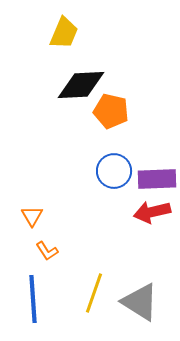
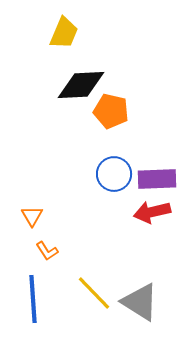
blue circle: moved 3 px down
yellow line: rotated 63 degrees counterclockwise
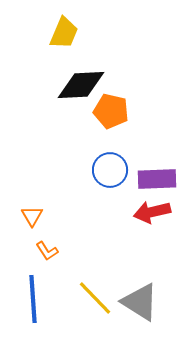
blue circle: moved 4 px left, 4 px up
yellow line: moved 1 px right, 5 px down
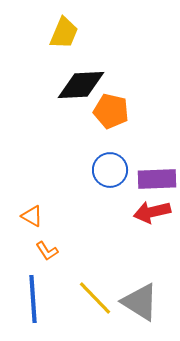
orange triangle: rotated 30 degrees counterclockwise
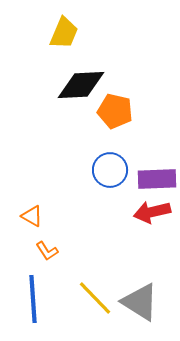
orange pentagon: moved 4 px right
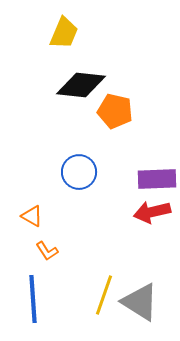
black diamond: rotated 9 degrees clockwise
blue circle: moved 31 px left, 2 px down
yellow line: moved 9 px right, 3 px up; rotated 63 degrees clockwise
